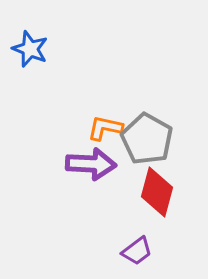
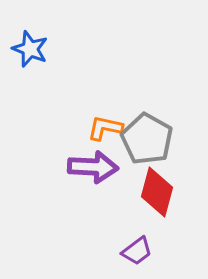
purple arrow: moved 2 px right, 3 px down
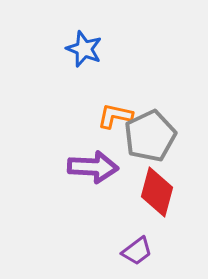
blue star: moved 54 px right
orange L-shape: moved 10 px right, 12 px up
gray pentagon: moved 3 px right, 3 px up; rotated 18 degrees clockwise
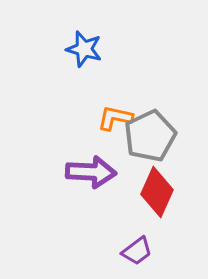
blue star: rotated 6 degrees counterclockwise
orange L-shape: moved 2 px down
purple arrow: moved 2 px left, 5 px down
red diamond: rotated 9 degrees clockwise
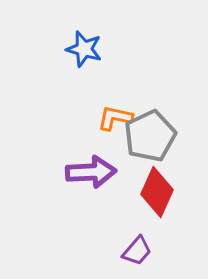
purple arrow: rotated 6 degrees counterclockwise
purple trapezoid: rotated 12 degrees counterclockwise
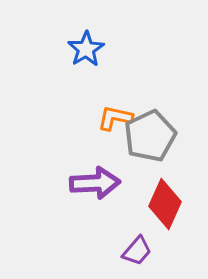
blue star: moved 2 px right; rotated 24 degrees clockwise
purple arrow: moved 4 px right, 11 px down
red diamond: moved 8 px right, 12 px down
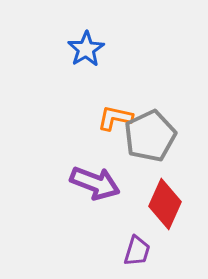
purple arrow: rotated 24 degrees clockwise
purple trapezoid: rotated 24 degrees counterclockwise
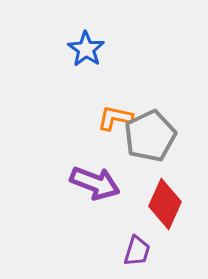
blue star: rotated 6 degrees counterclockwise
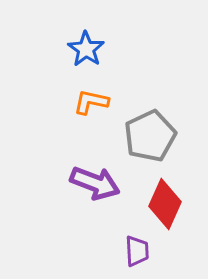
orange L-shape: moved 24 px left, 16 px up
purple trapezoid: rotated 20 degrees counterclockwise
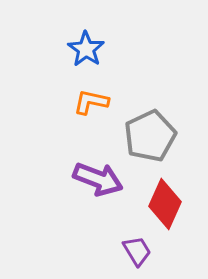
purple arrow: moved 3 px right, 4 px up
purple trapezoid: rotated 28 degrees counterclockwise
